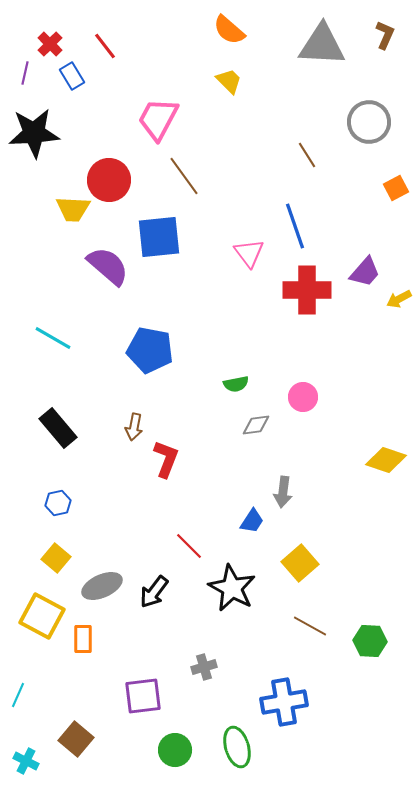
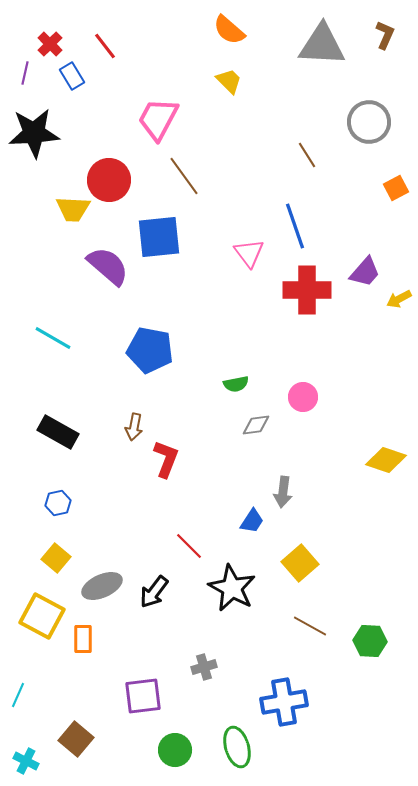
black rectangle at (58, 428): moved 4 px down; rotated 21 degrees counterclockwise
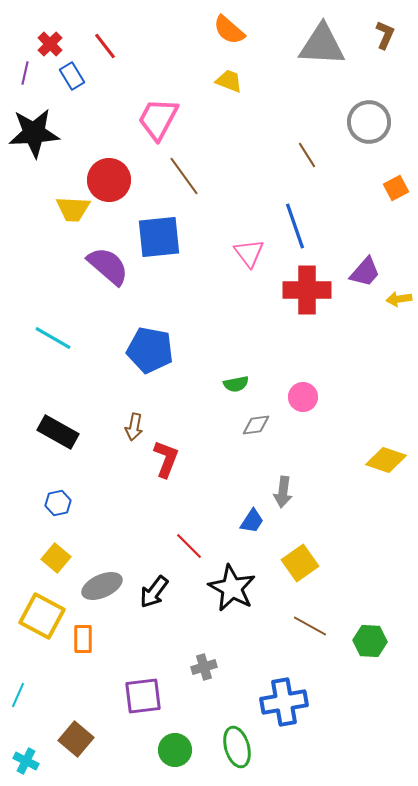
yellow trapezoid at (229, 81): rotated 24 degrees counterclockwise
yellow arrow at (399, 299): rotated 20 degrees clockwise
yellow square at (300, 563): rotated 6 degrees clockwise
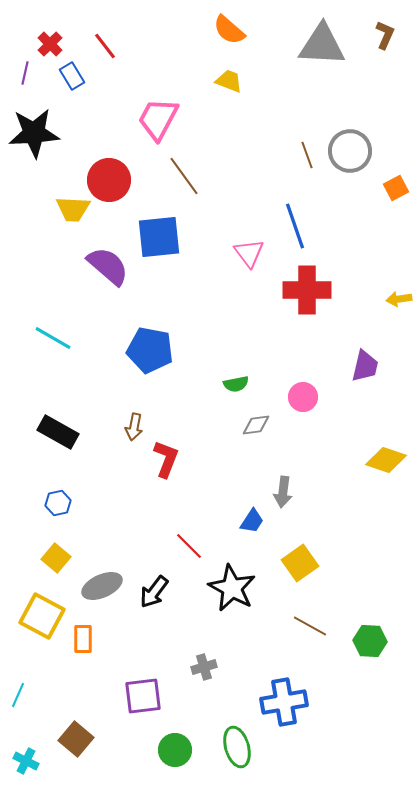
gray circle at (369, 122): moved 19 px left, 29 px down
brown line at (307, 155): rotated 12 degrees clockwise
purple trapezoid at (365, 272): moved 94 px down; rotated 28 degrees counterclockwise
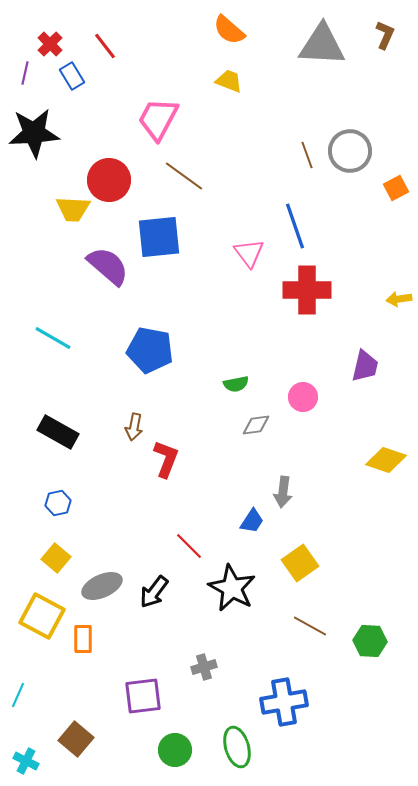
brown line at (184, 176): rotated 18 degrees counterclockwise
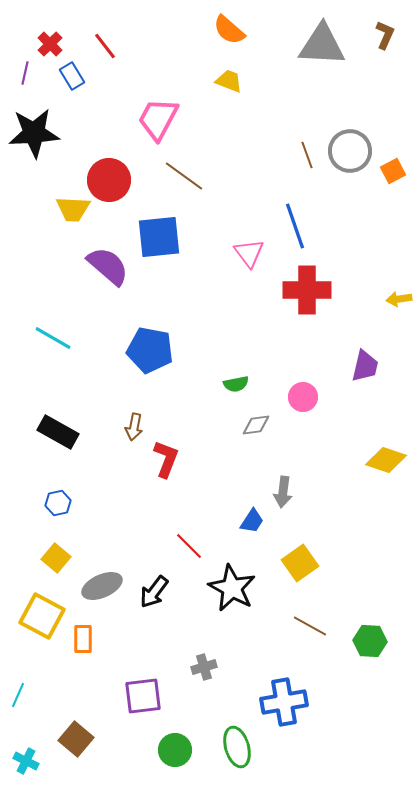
orange square at (396, 188): moved 3 px left, 17 px up
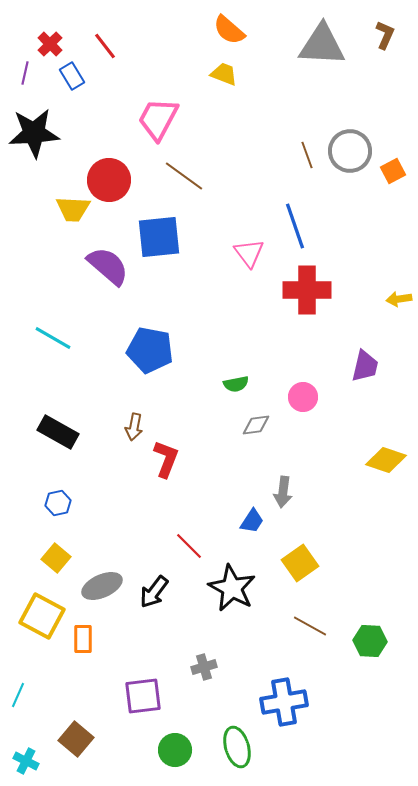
yellow trapezoid at (229, 81): moved 5 px left, 7 px up
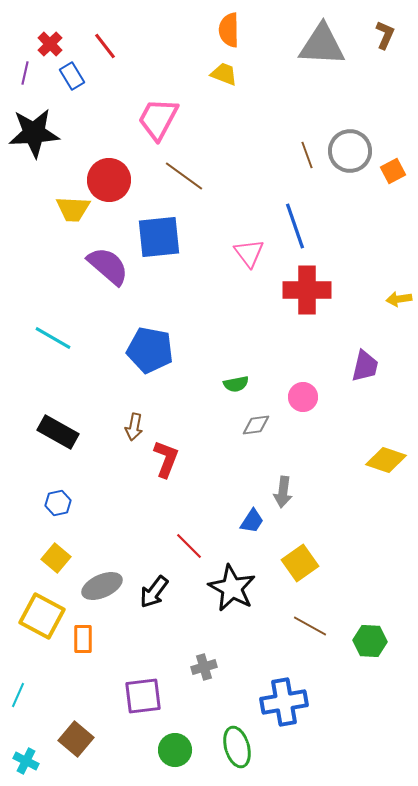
orange semicircle at (229, 30): rotated 48 degrees clockwise
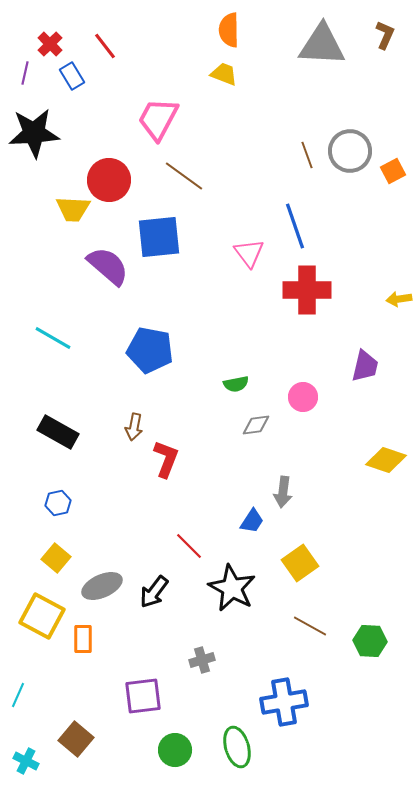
gray cross at (204, 667): moved 2 px left, 7 px up
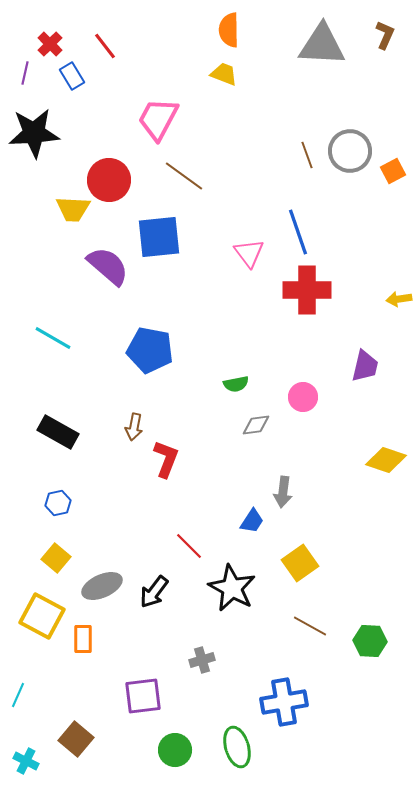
blue line at (295, 226): moved 3 px right, 6 px down
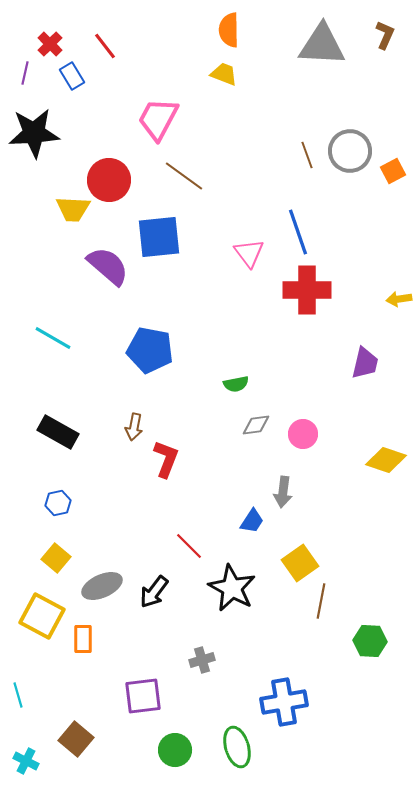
purple trapezoid at (365, 366): moved 3 px up
pink circle at (303, 397): moved 37 px down
brown line at (310, 626): moved 11 px right, 25 px up; rotated 72 degrees clockwise
cyan line at (18, 695): rotated 40 degrees counterclockwise
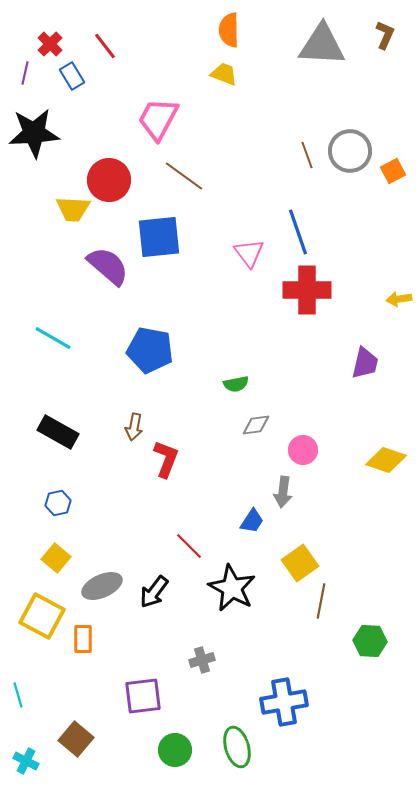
pink circle at (303, 434): moved 16 px down
